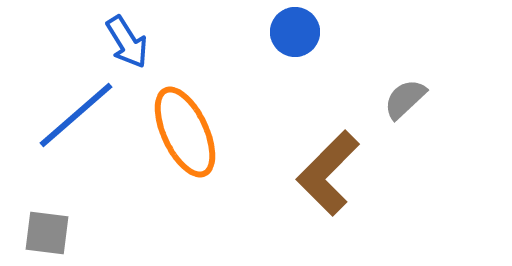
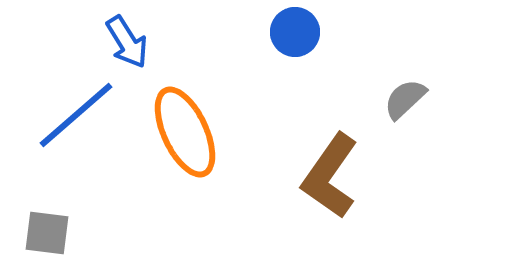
brown L-shape: moved 2 px right, 3 px down; rotated 10 degrees counterclockwise
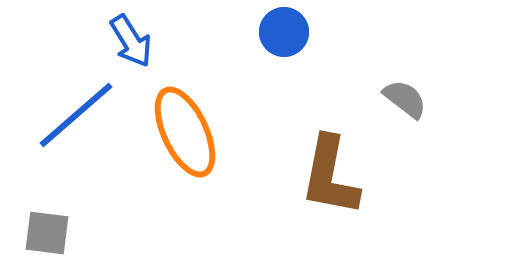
blue circle: moved 11 px left
blue arrow: moved 4 px right, 1 px up
gray semicircle: rotated 81 degrees clockwise
brown L-shape: rotated 24 degrees counterclockwise
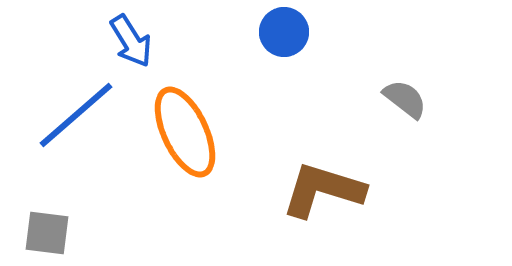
brown L-shape: moved 7 px left, 14 px down; rotated 96 degrees clockwise
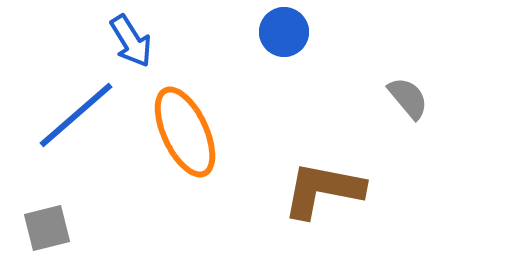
gray semicircle: moved 3 px right, 1 px up; rotated 12 degrees clockwise
brown L-shape: rotated 6 degrees counterclockwise
gray square: moved 5 px up; rotated 21 degrees counterclockwise
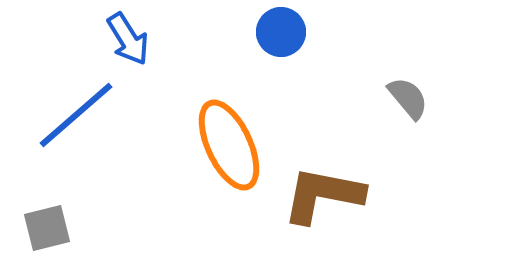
blue circle: moved 3 px left
blue arrow: moved 3 px left, 2 px up
orange ellipse: moved 44 px right, 13 px down
brown L-shape: moved 5 px down
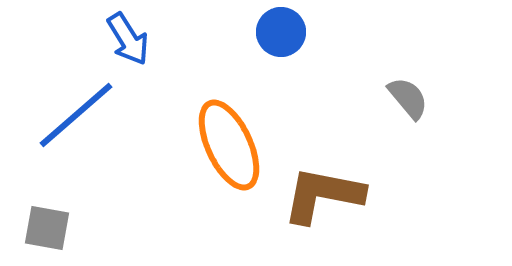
gray square: rotated 24 degrees clockwise
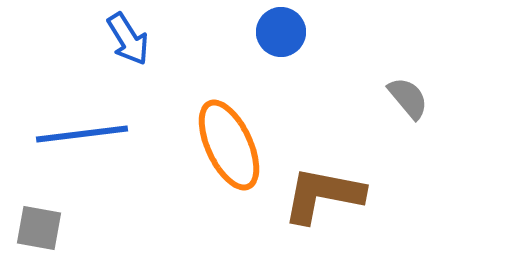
blue line: moved 6 px right, 19 px down; rotated 34 degrees clockwise
gray square: moved 8 px left
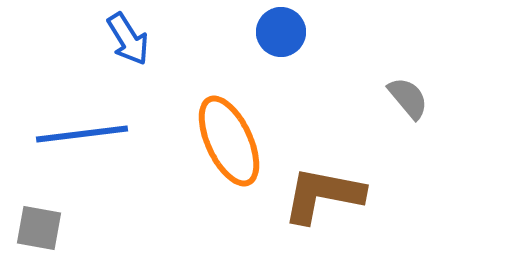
orange ellipse: moved 4 px up
